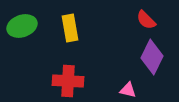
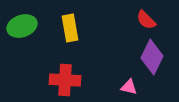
red cross: moved 3 px left, 1 px up
pink triangle: moved 1 px right, 3 px up
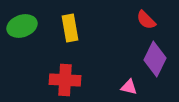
purple diamond: moved 3 px right, 2 px down
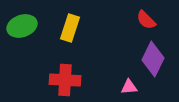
yellow rectangle: rotated 28 degrees clockwise
purple diamond: moved 2 px left
pink triangle: rotated 18 degrees counterclockwise
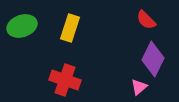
red cross: rotated 16 degrees clockwise
pink triangle: moved 10 px right; rotated 36 degrees counterclockwise
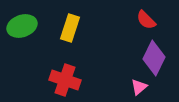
purple diamond: moved 1 px right, 1 px up
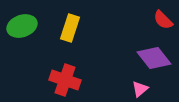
red semicircle: moved 17 px right
purple diamond: rotated 64 degrees counterclockwise
pink triangle: moved 1 px right, 2 px down
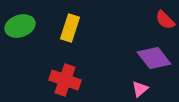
red semicircle: moved 2 px right
green ellipse: moved 2 px left
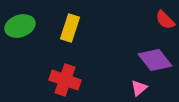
purple diamond: moved 1 px right, 2 px down
pink triangle: moved 1 px left, 1 px up
